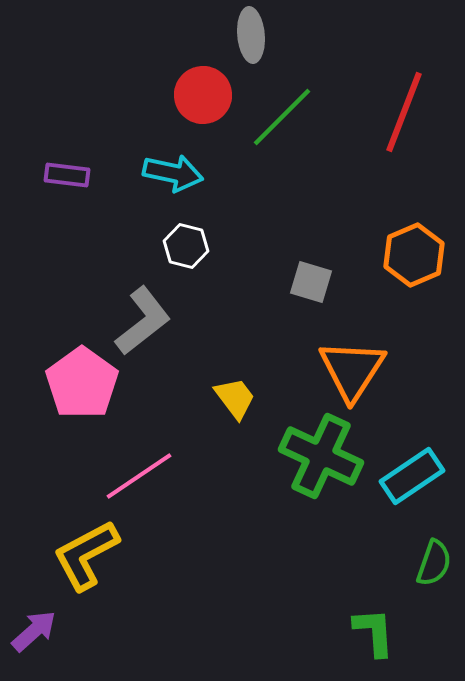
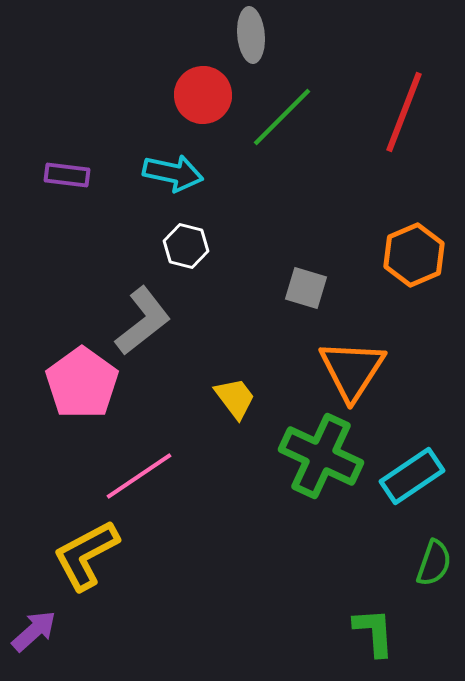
gray square: moved 5 px left, 6 px down
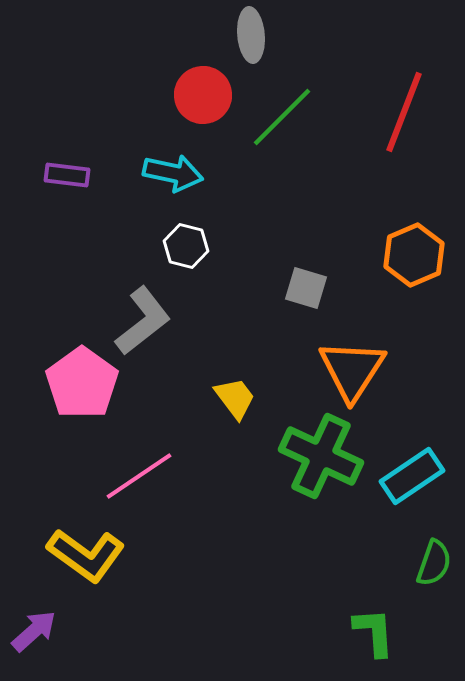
yellow L-shape: rotated 116 degrees counterclockwise
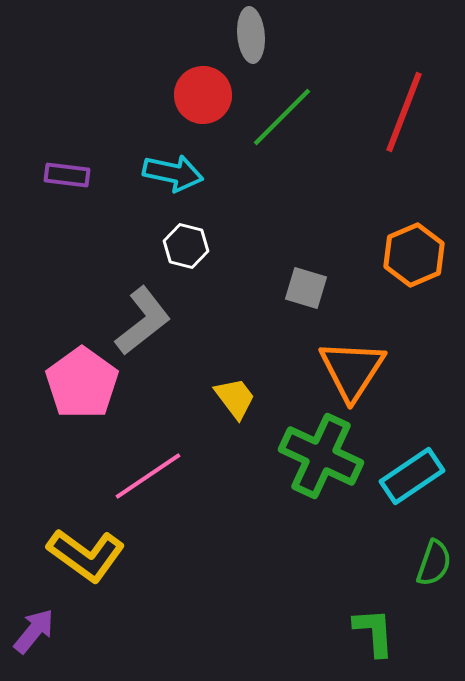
pink line: moved 9 px right
purple arrow: rotated 9 degrees counterclockwise
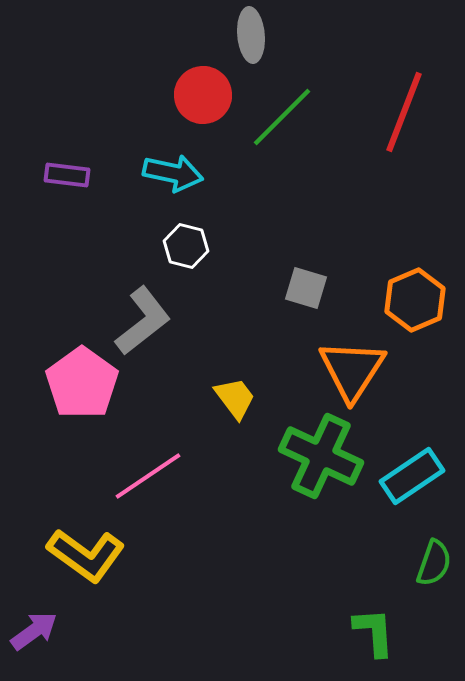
orange hexagon: moved 1 px right, 45 px down
purple arrow: rotated 15 degrees clockwise
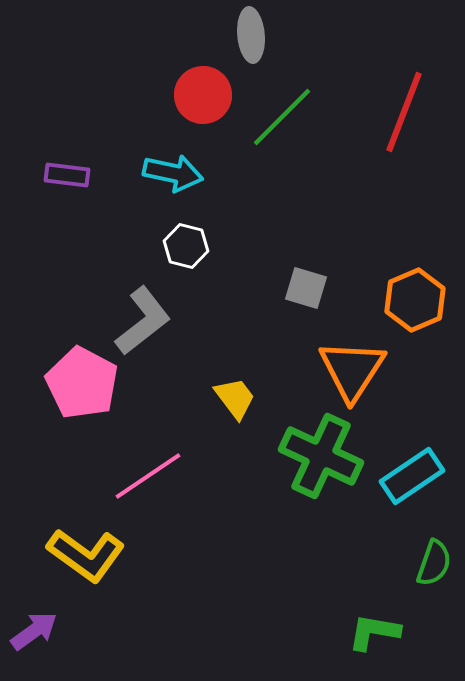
pink pentagon: rotated 8 degrees counterclockwise
green L-shape: rotated 76 degrees counterclockwise
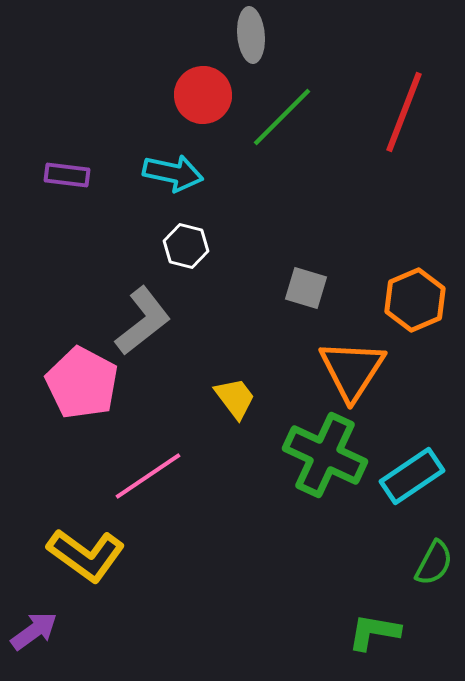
green cross: moved 4 px right, 1 px up
green semicircle: rotated 9 degrees clockwise
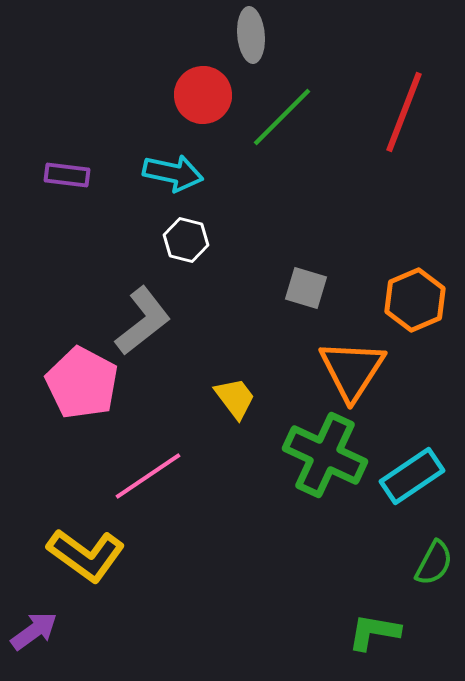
white hexagon: moved 6 px up
